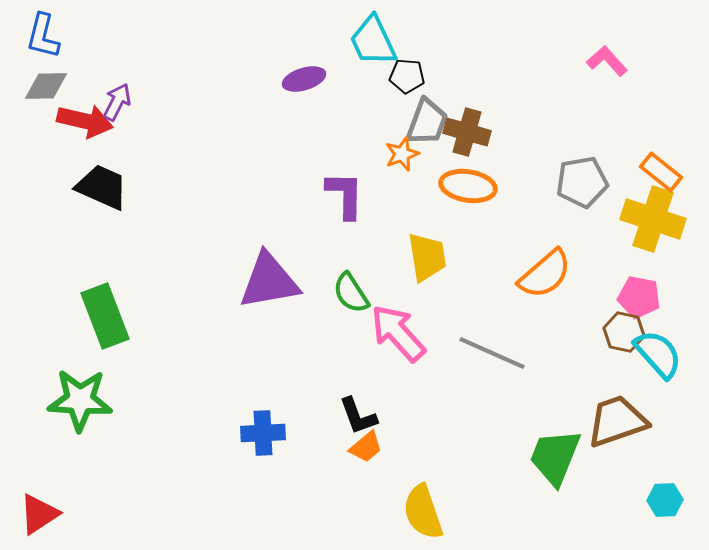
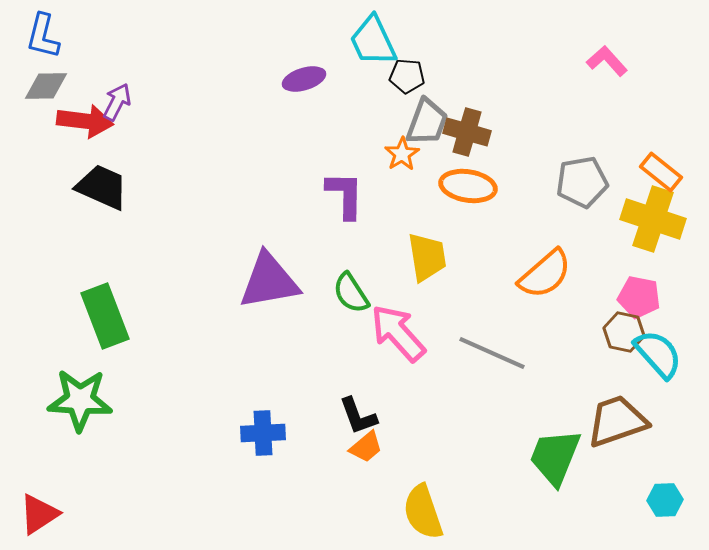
red arrow: rotated 6 degrees counterclockwise
orange star: rotated 12 degrees counterclockwise
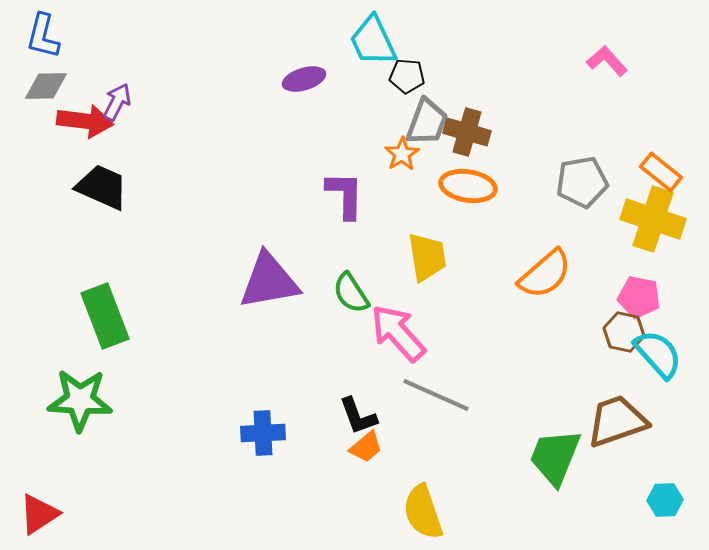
gray line: moved 56 px left, 42 px down
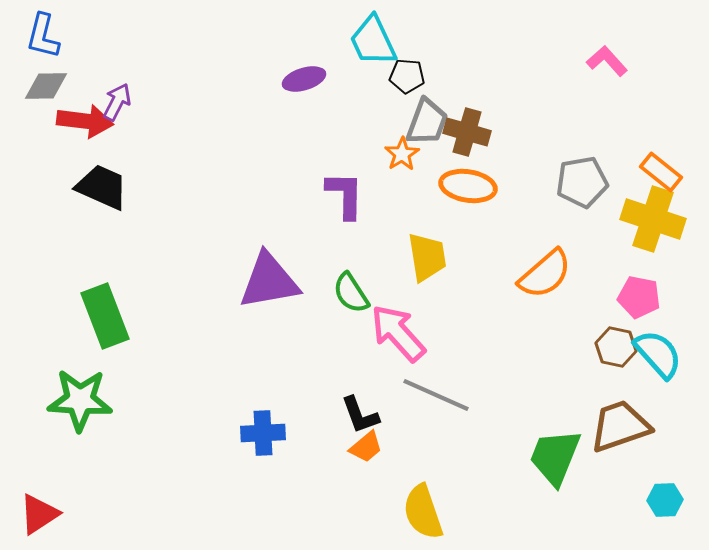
brown hexagon: moved 8 px left, 15 px down
black L-shape: moved 2 px right, 1 px up
brown trapezoid: moved 3 px right, 5 px down
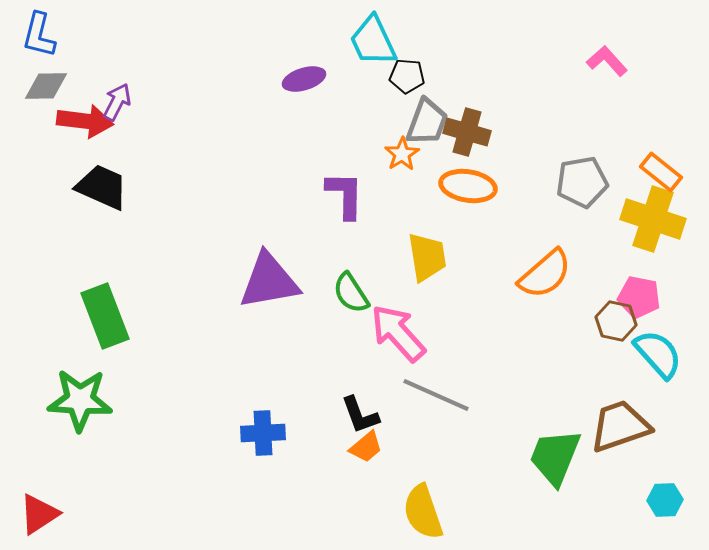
blue L-shape: moved 4 px left, 1 px up
brown hexagon: moved 26 px up
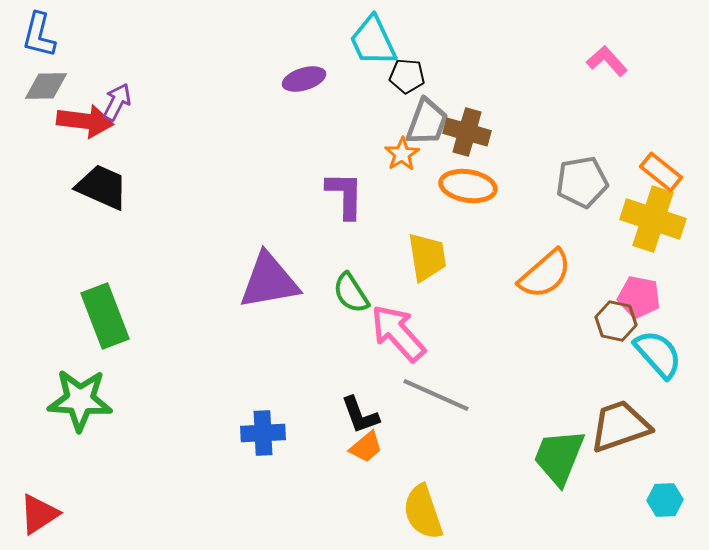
green trapezoid: moved 4 px right
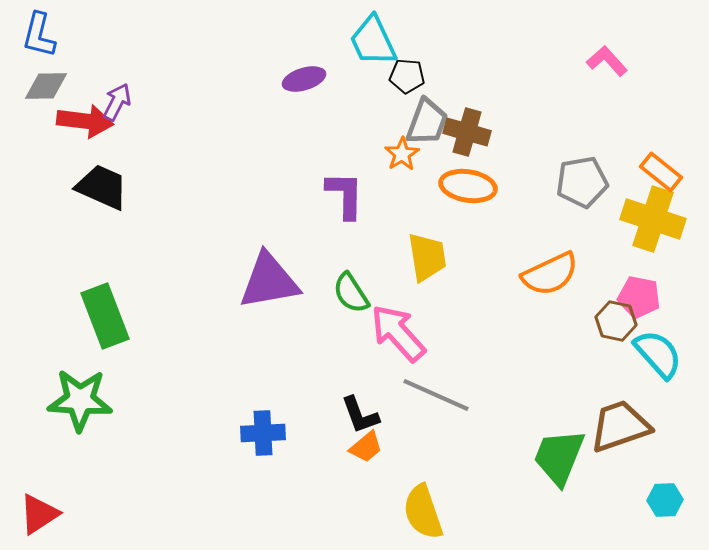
orange semicircle: moved 5 px right; rotated 16 degrees clockwise
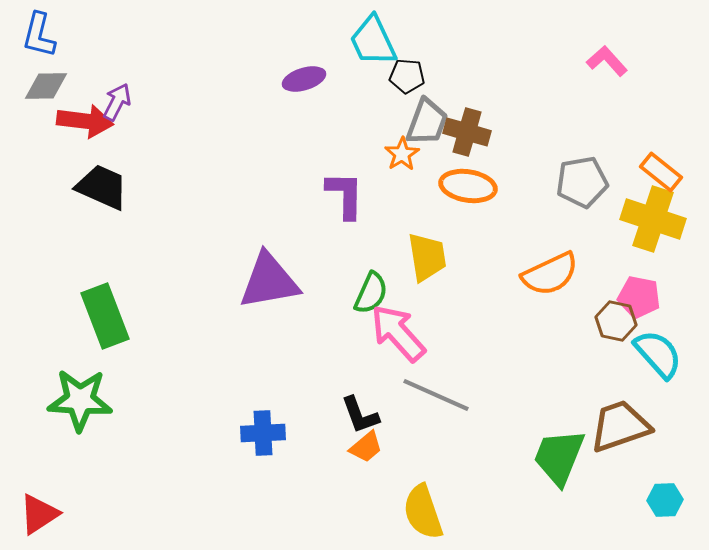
green semicircle: moved 20 px right; rotated 123 degrees counterclockwise
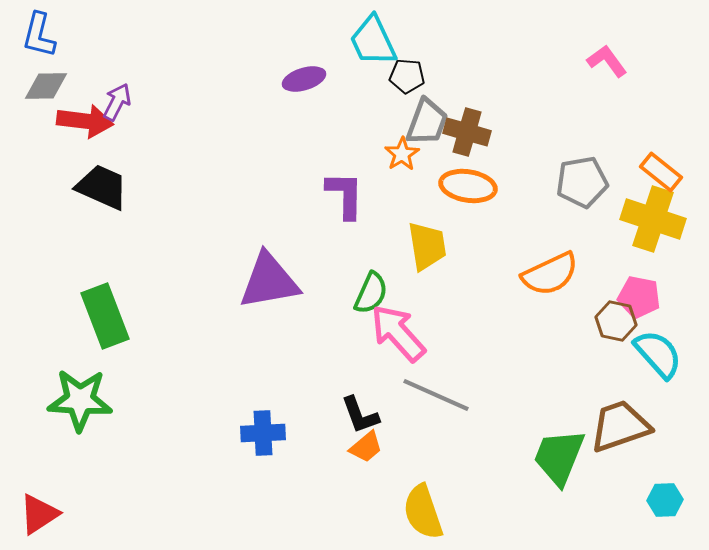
pink L-shape: rotated 6 degrees clockwise
yellow trapezoid: moved 11 px up
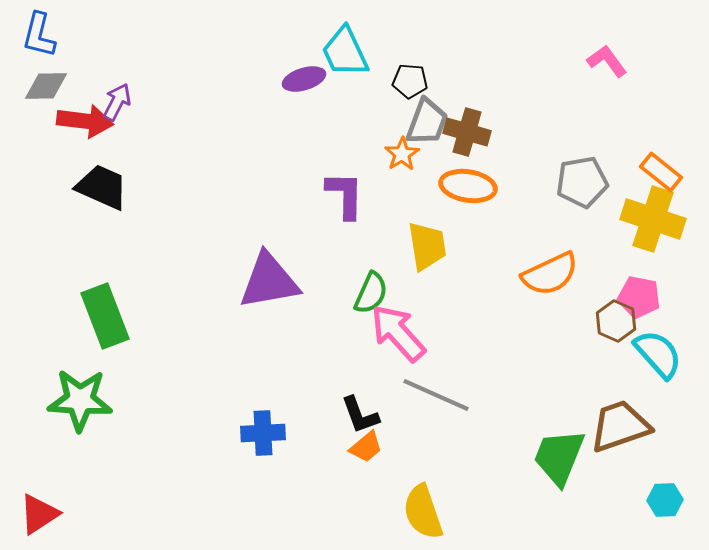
cyan trapezoid: moved 28 px left, 11 px down
black pentagon: moved 3 px right, 5 px down
brown hexagon: rotated 12 degrees clockwise
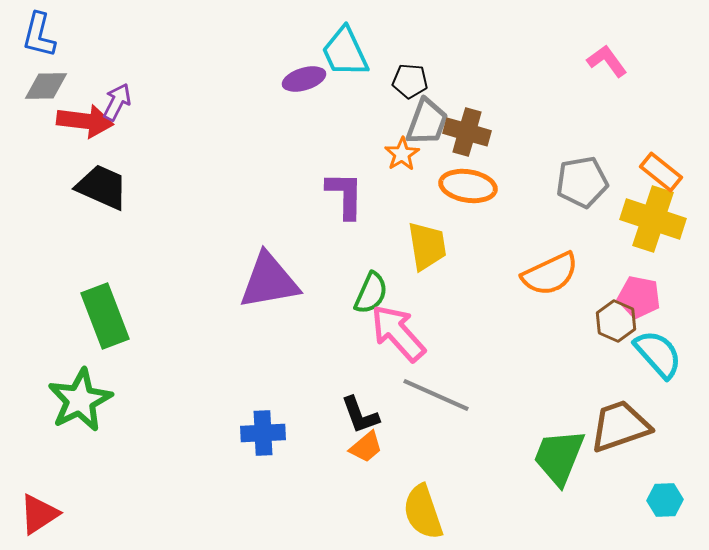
green star: rotated 30 degrees counterclockwise
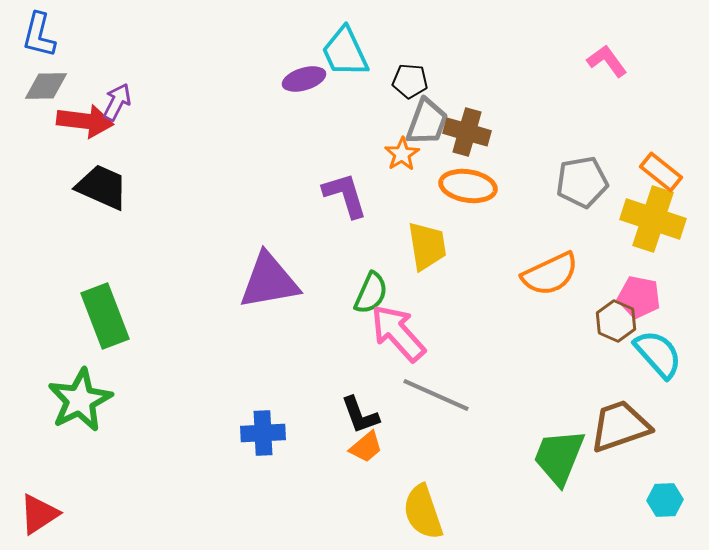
purple L-shape: rotated 18 degrees counterclockwise
